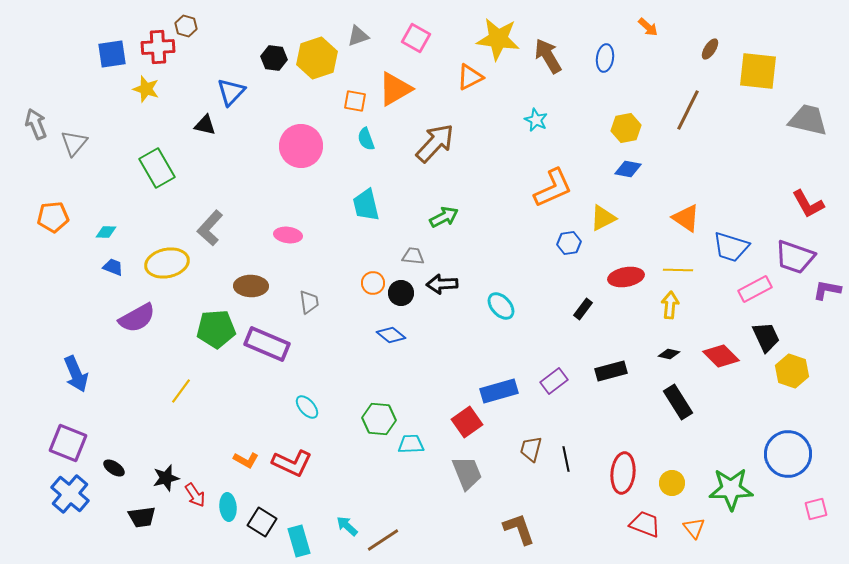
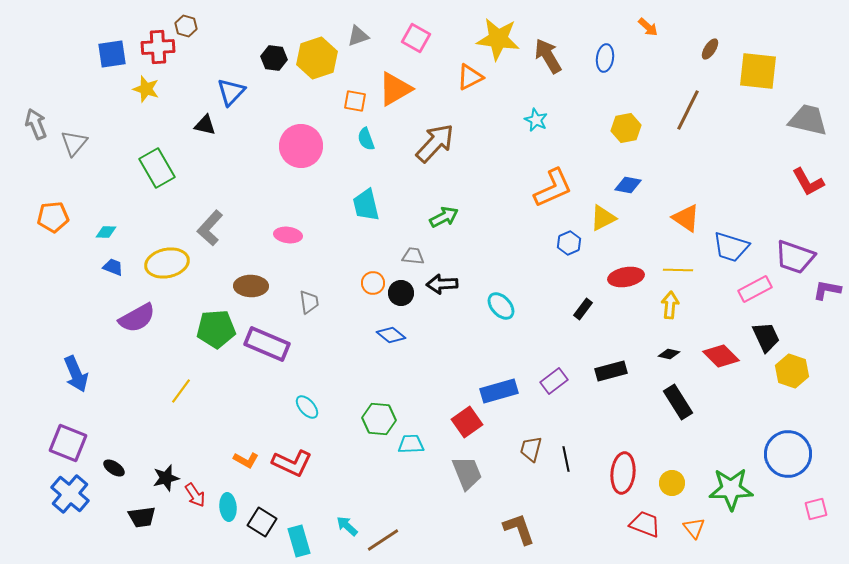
blue diamond at (628, 169): moved 16 px down
red L-shape at (808, 204): moved 22 px up
blue hexagon at (569, 243): rotated 15 degrees counterclockwise
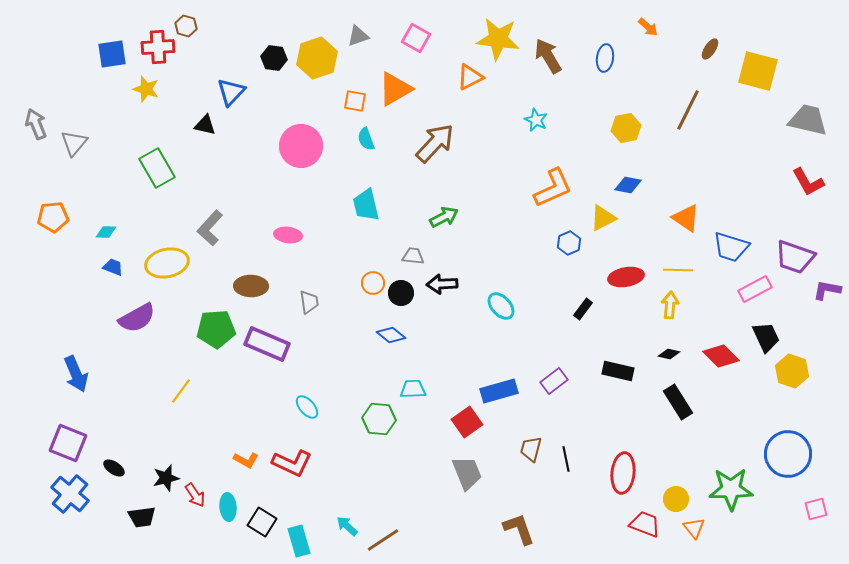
yellow square at (758, 71): rotated 9 degrees clockwise
black rectangle at (611, 371): moved 7 px right; rotated 28 degrees clockwise
cyan trapezoid at (411, 444): moved 2 px right, 55 px up
yellow circle at (672, 483): moved 4 px right, 16 px down
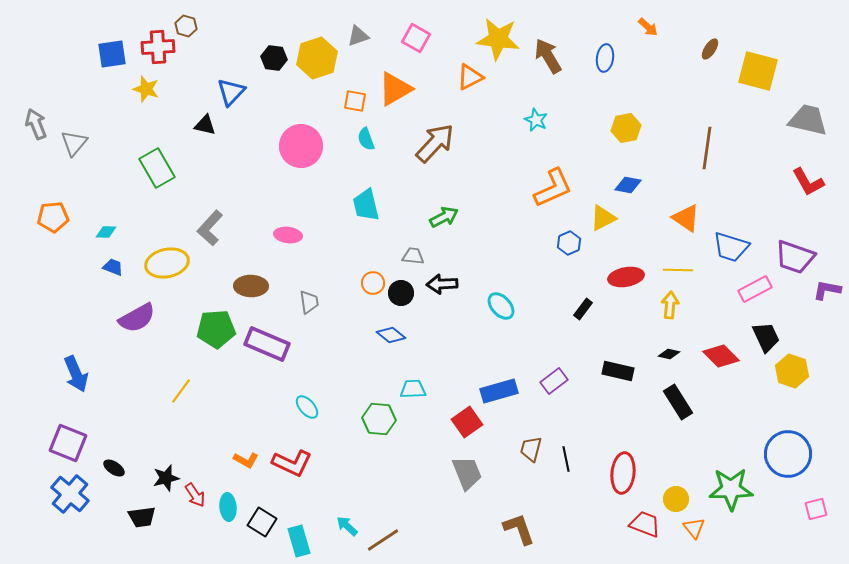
brown line at (688, 110): moved 19 px right, 38 px down; rotated 18 degrees counterclockwise
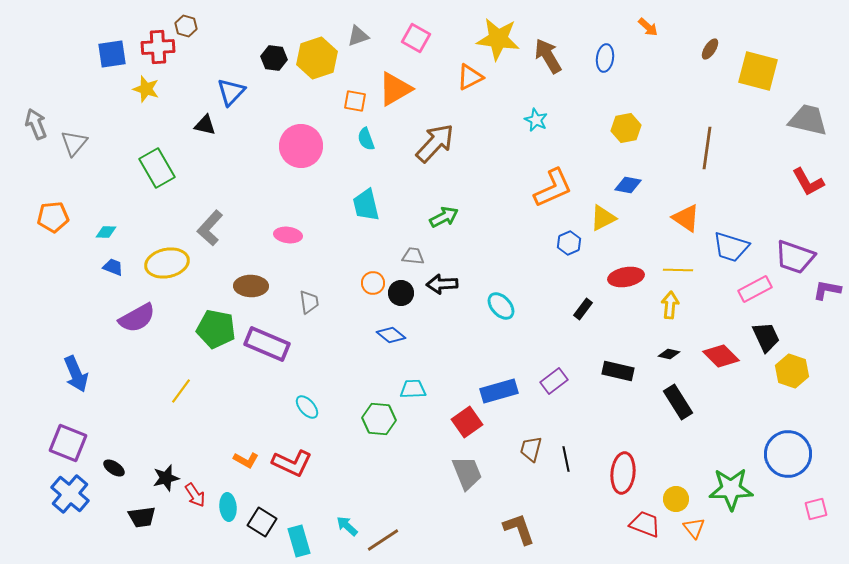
green pentagon at (216, 329): rotated 15 degrees clockwise
